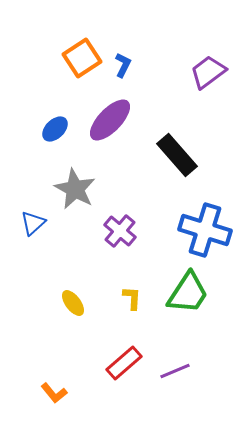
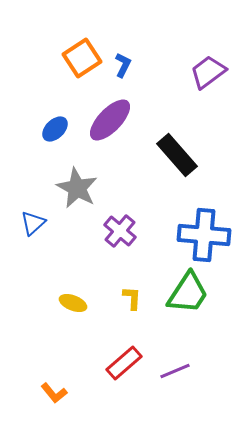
gray star: moved 2 px right, 1 px up
blue cross: moved 1 px left, 5 px down; rotated 12 degrees counterclockwise
yellow ellipse: rotated 32 degrees counterclockwise
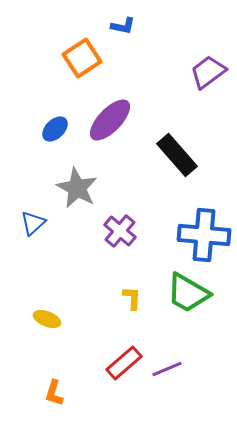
blue L-shape: moved 39 px up; rotated 75 degrees clockwise
green trapezoid: rotated 87 degrees clockwise
yellow ellipse: moved 26 px left, 16 px down
purple line: moved 8 px left, 2 px up
orange L-shape: rotated 56 degrees clockwise
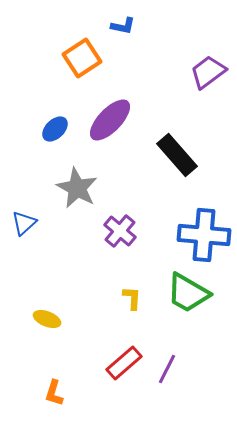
blue triangle: moved 9 px left
purple line: rotated 40 degrees counterclockwise
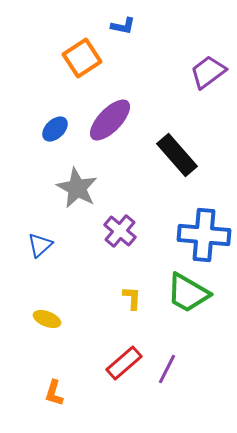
blue triangle: moved 16 px right, 22 px down
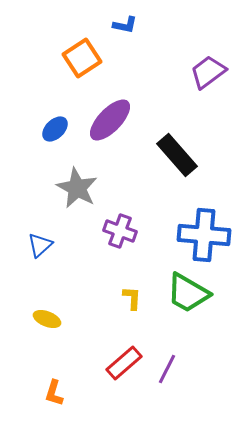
blue L-shape: moved 2 px right, 1 px up
purple cross: rotated 20 degrees counterclockwise
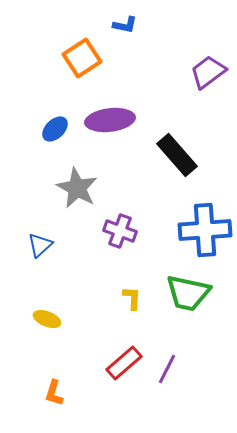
purple ellipse: rotated 39 degrees clockwise
blue cross: moved 1 px right, 5 px up; rotated 9 degrees counterclockwise
green trapezoid: rotated 18 degrees counterclockwise
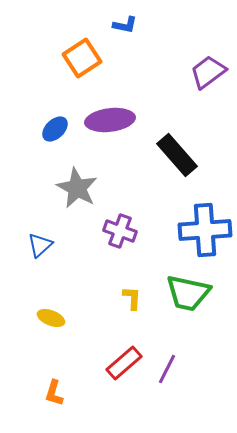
yellow ellipse: moved 4 px right, 1 px up
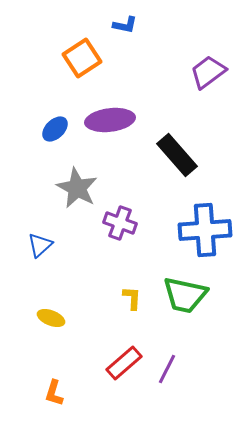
purple cross: moved 8 px up
green trapezoid: moved 3 px left, 2 px down
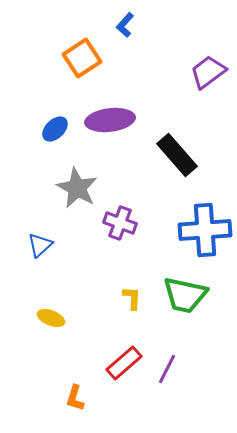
blue L-shape: rotated 120 degrees clockwise
orange L-shape: moved 21 px right, 5 px down
